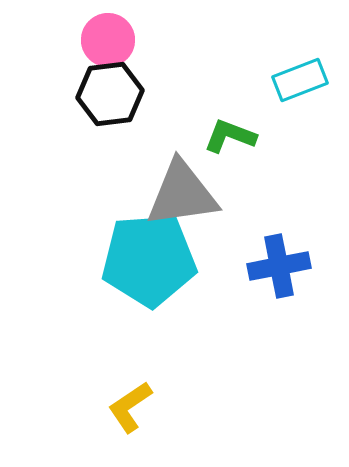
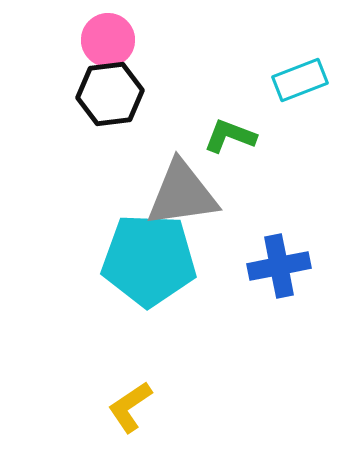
cyan pentagon: rotated 6 degrees clockwise
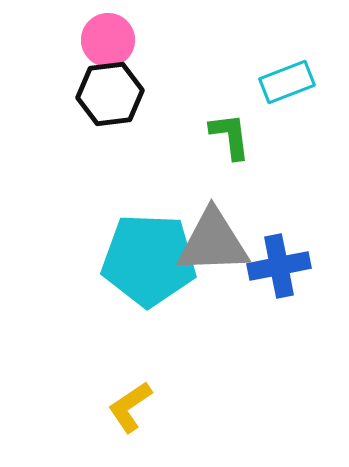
cyan rectangle: moved 13 px left, 2 px down
green L-shape: rotated 62 degrees clockwise
gray triangle: moved 31 px right, 48 px down; rotated 6 degrees clockwise
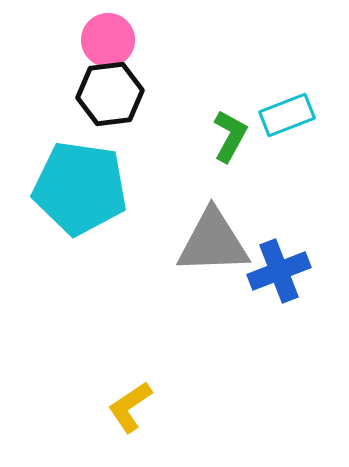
cyan rectangle: moved 33 px down
green L-shape: rotated 36 degrees clockwise
cyan pentagon: moved 69 px left, 72 px up; rotated 6 degrees clockwise
blue cross: moved 5 px down; rotated 10 degrees counterclockwise
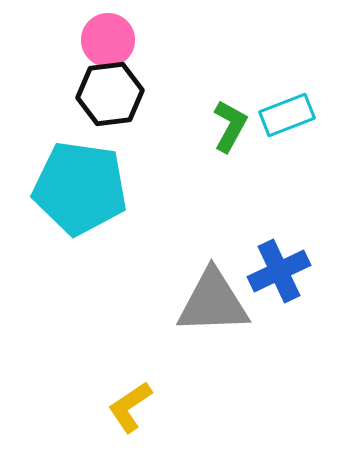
green L-shape: moved 10 px up
gray triangle: moved 60 px down
blue cross: rotated 4 degrees counterclockwise
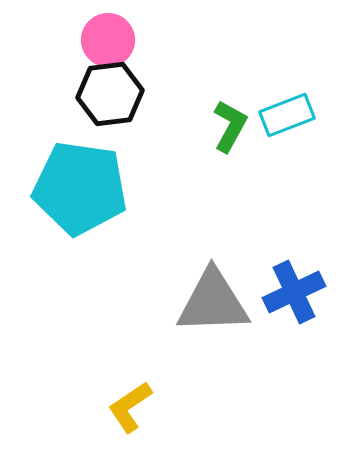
blue cross: moved 15 px right, 21 px down
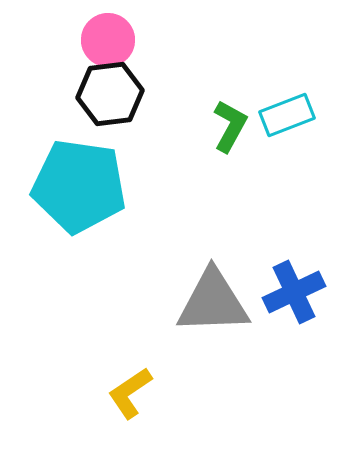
cyan pentagon: moved 1 px left, 2 px up
yellow L-shape: moved 14 px up
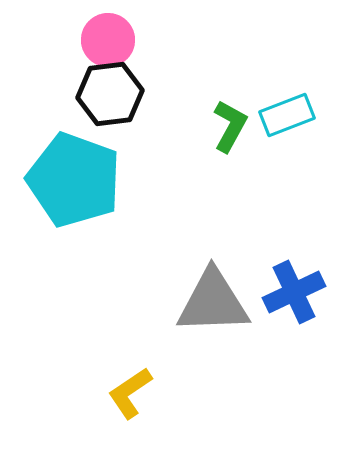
cyan pentagon: moved 5 px left, 6 px up; rotated 12 degrees clockwise
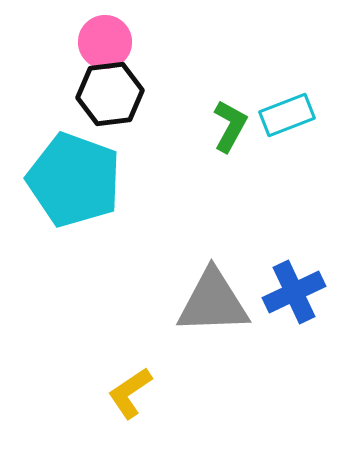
pink circle: moved 3 px left, 2 px down
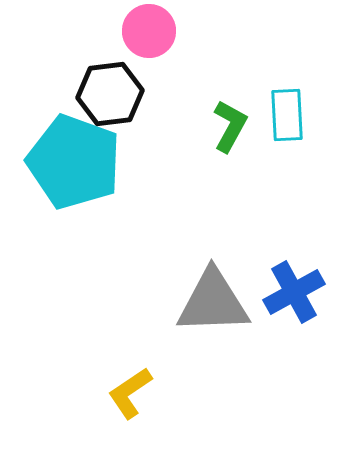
pink circle: moved 44 px right, 11 px up
cyan rectangle: rotated 72 degrees counterclockwise
cyan pentagon: moved 18 px up
blue cross: rotated 4 degrees counterclockwise
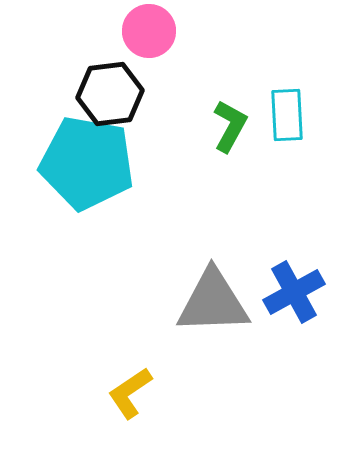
cyan pentagon: moved 13 px right, 1 px down; rotated 10 degrees counterclockwise
